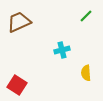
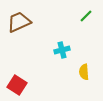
yellow semicircle: moved 2 px left, 1 px up
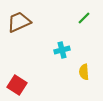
green line: moved 2 px left, 2 px down
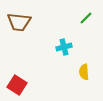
green line: moved 2 px right
brown trapezoid: rotated 150 degrees counterclockwise
cyan cross: moved 2 px right, 3 px up
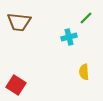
cyan cross: moved 5 px right, 10 px up
red square: moved 1 px left
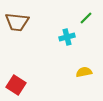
brown trapezoid: moved 2 px left
cyan cross: moved 2 px left
yellow semicircle: rotated 84 degrees clockwise
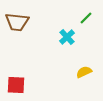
cyan cross: rotated 28 degrees counterclockwise
yellow semicircle: rotated 14 degrees counterclockwise
red square: rotated 30 degrees counterclockwise
